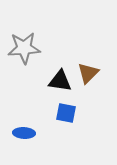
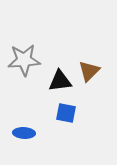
gray star: moved 12 px down
brown triangle: moved 1 px right, 2 px up
black triangle: rotated 15 degrees counterclockwise
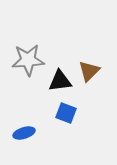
gray star: moved 4 px right
blue square: rotated 10 degrees clockwise
blue ellipse: rotated 20 degrees counterclockwise
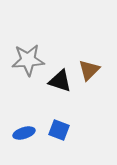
brown triangle: moved 1 px up
black triangle: rotated 25 degrees clockwise
blue square: moved 7 px left, 17 px down
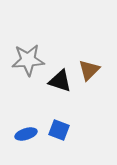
blue ellipse: moved 2 px right, 1 px down
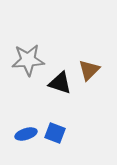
black triangle: moved 2 px down
blue square: moved 4 px left, 3 px down
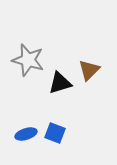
gray star: rotated 20 degrees clockwise
black triangle: rotated 35 degrees counterclockwise
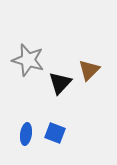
black triangle: rotated 30 degrees counterclockwise
blue ellipse: rotated 65 degrees counterclockwise
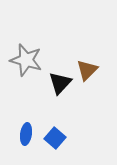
gray star: moved 2 px left
brown triangle: moved 2 px left
blue square: moved 5 px down; rotated 20 degrees clockwise
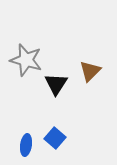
brown triangle: moved 3 px right, 1 px down
black triangle: moved 4 px left, 1 px down; rotated 10 degrees counterclockwise
blue ellipse: moved 11 px down
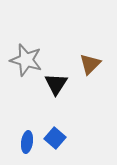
brown triangle: moved 7 px up
blue ellipse: moved 1 px right, 3 px up
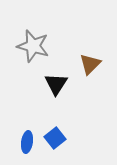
gray star: moved 7 px right, 14 px up
blue square: rotated 10 degrees clockwise
